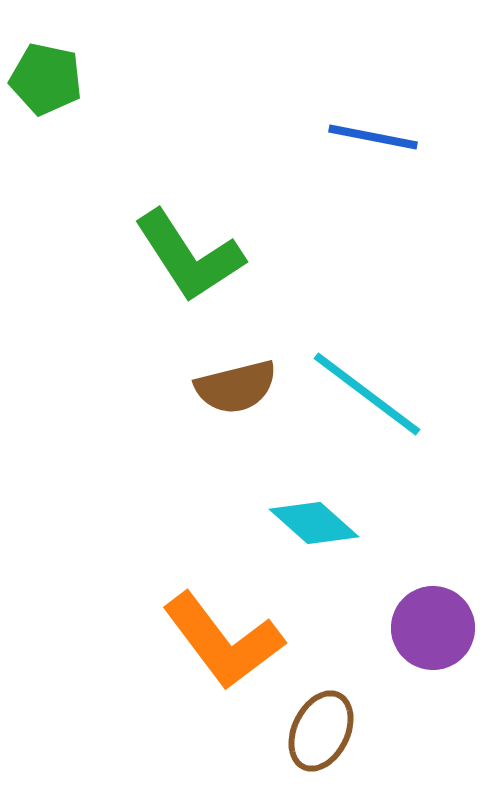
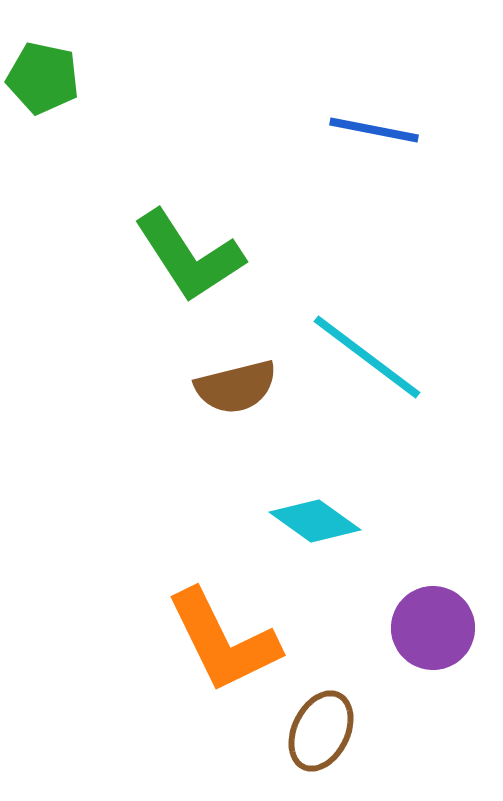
green pentagon: moved 3 px left, 1 px up
blue line: moved 1 px right, 7 px up
cyan line: moved 37 px up
cyan diamond: moved 1 px right, 2 px up; rotated 6 degrees counterclockwise
orange L-shape: rotated 11 degrees clockwise
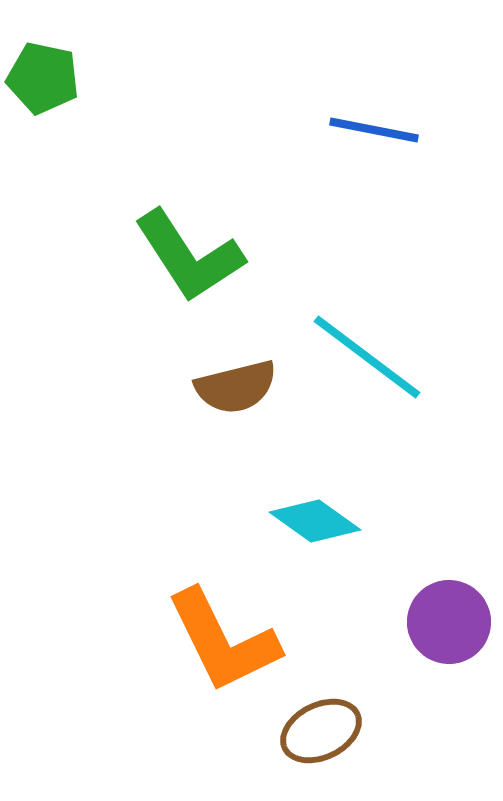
purple circle: moved 16 px right, 6 px up
brown ellipse: rotated 38 degrees clockwise
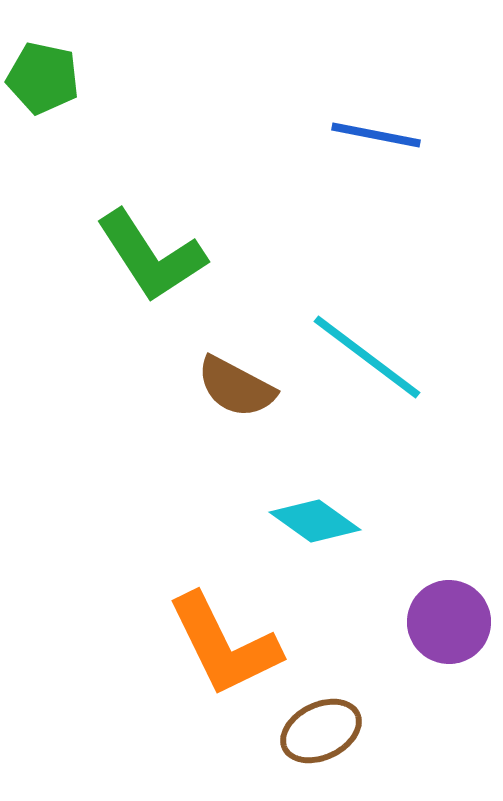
blue line: moved 2 px right, 5 px down
green L-shape: moved 38 px left
brown semicircle: rotated 42 degrees clockwise
orange L-shape: moved 1 px right, 4 px down
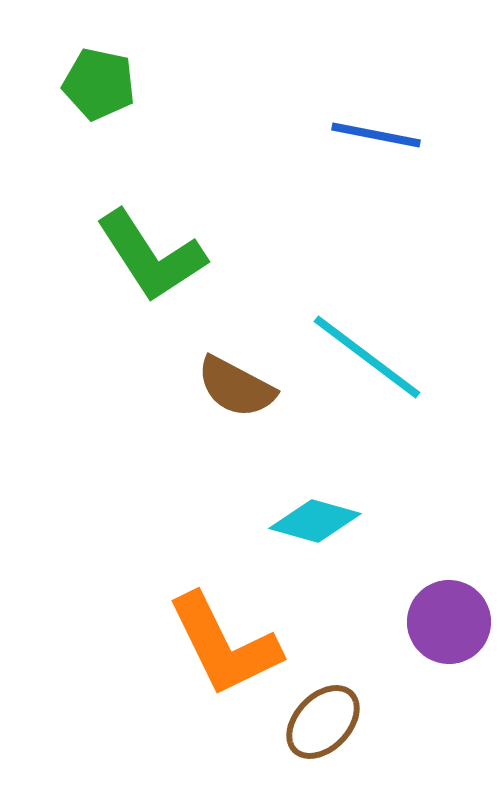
green pentagon: moved 56 px right, 6 px down
cyan diamond: rotated 20 degrees counterclockwise
brown ellipse: moved 2 px right, 9 px up; rotated 20 degrees counterclockwise
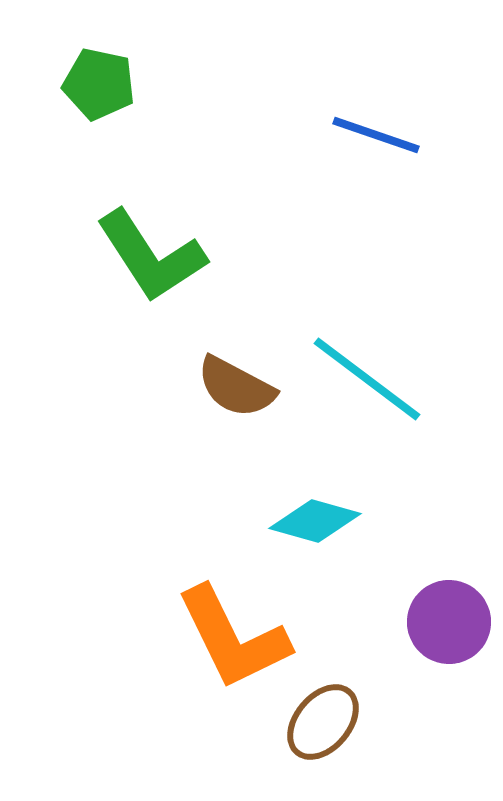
blue line: rotated 8 degrees clockwise
cyan line: moved 22 px down
orange L-shape: moved 9 px right, 7 px up
brown ellipse: rotated 4 degrees counterclockwise
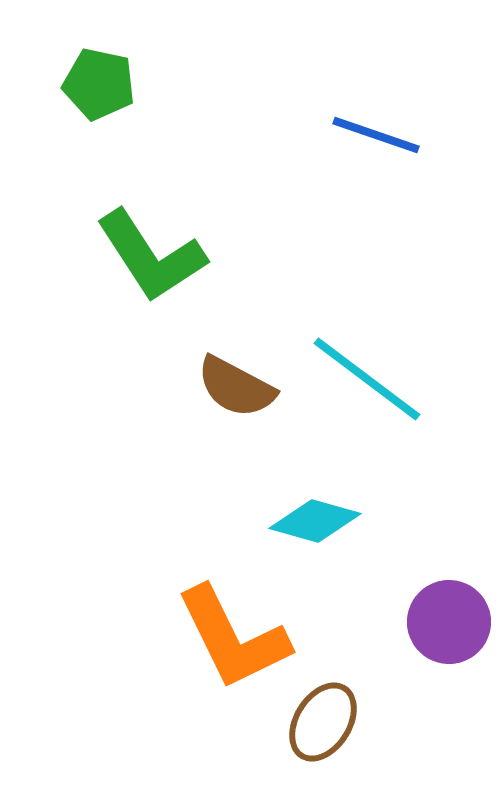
brown ellipse: rotated 8 degrees counterclockwise
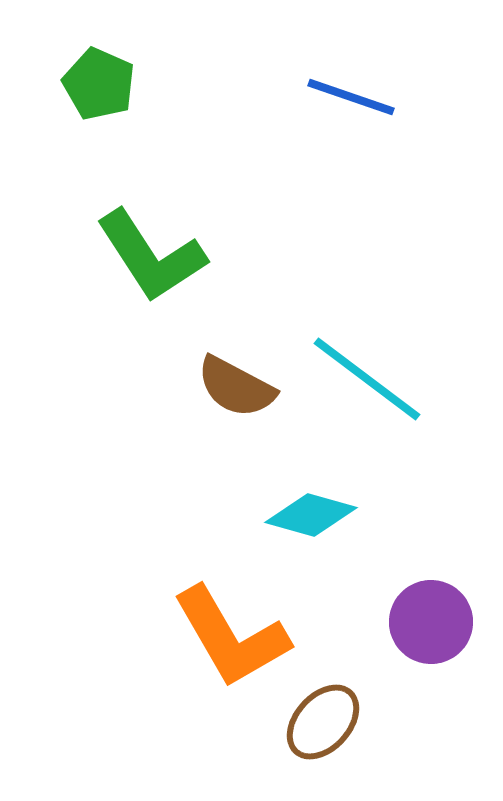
green pentagon: rotated 12 degrees clockwise
blue line: moved 25 px left, 38 px up
cyan diamond: moved 4 px left, 6 px up
purple circle: moved 18 px left
orange L-shape: moved 2 px left, 1 px up; rotated 4 degrees counterclockwise
brown ellipse: rotated 10 degrees clockwise
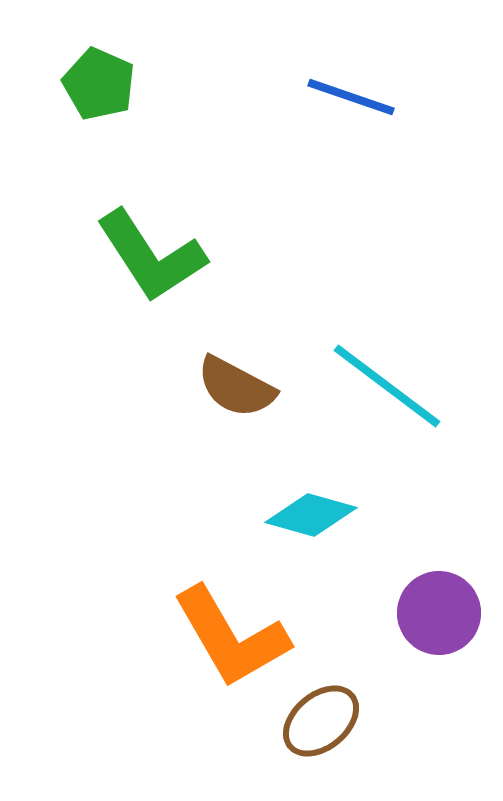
cyan line: moved 20 px right, 7 px down
purple circle: moved 8 px right, 9 px up
brown ellipse: moved 2 px left, 1 px up; rotated 8 degrees clockwise
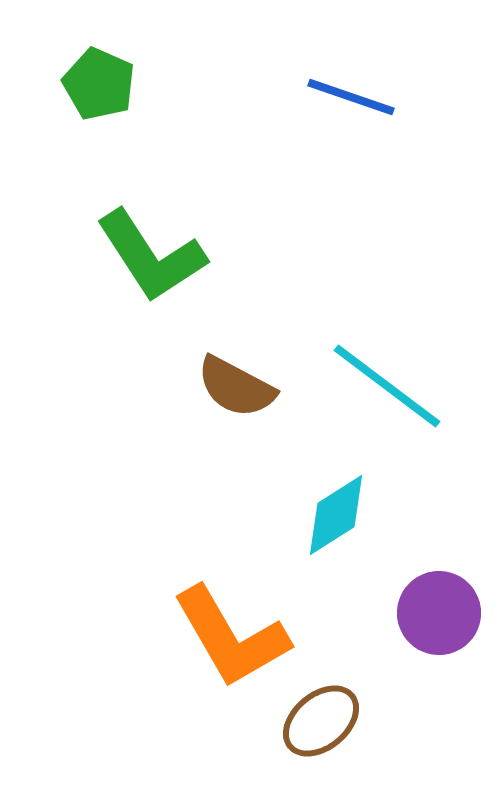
cyan diamond: moved 25 px right; rotated 48 degrees counterclockwise
